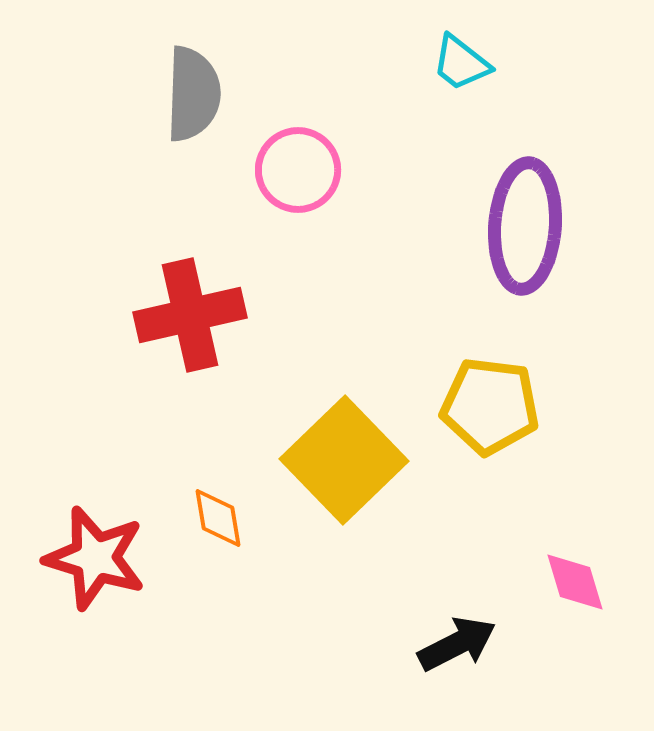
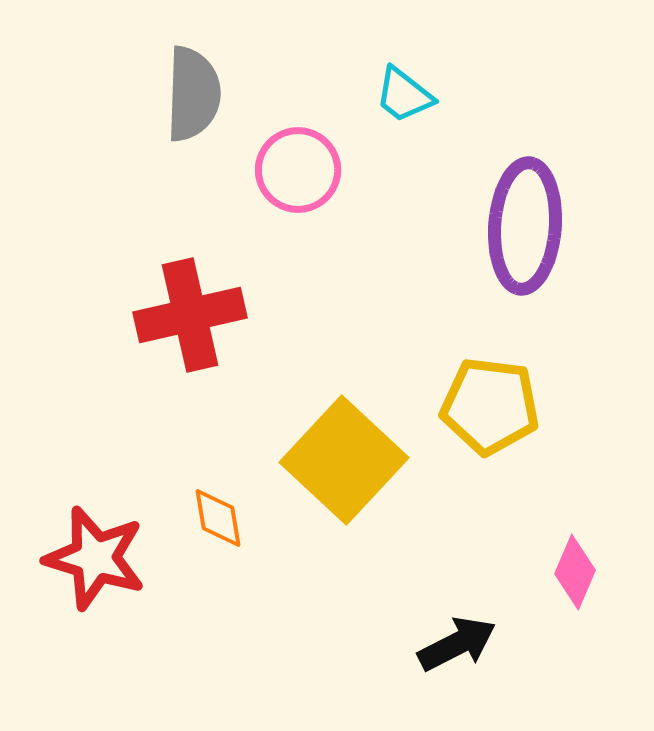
cyan trapezoid: moved 57 px left, 32 px down
yellow square: rotated 3 degrees counterclockwise
pink diamond: moved 10 px up; rotated 40 degrees clockwise
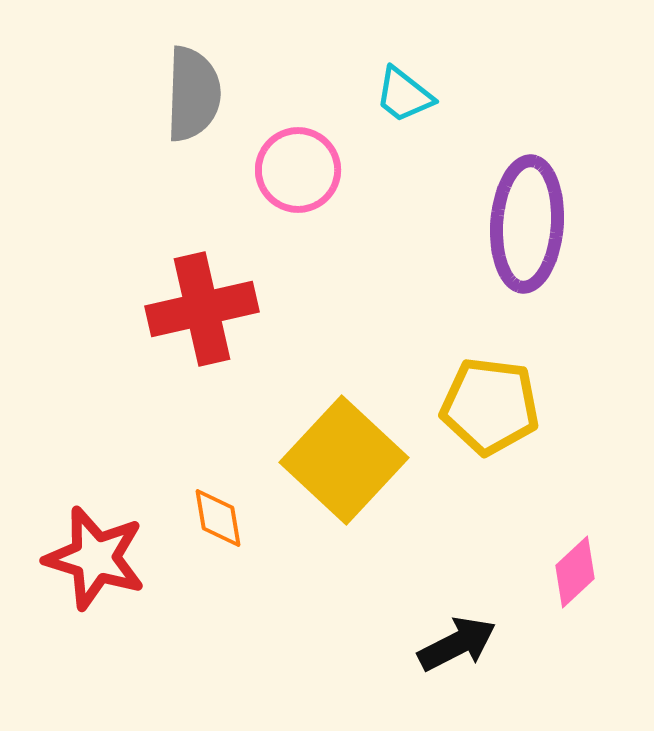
purple ellipse: moved 2 px right, 2 px up
red cross: moved 12 px right, 6 px up
pink diamond: rotated 24 degrees clockwise
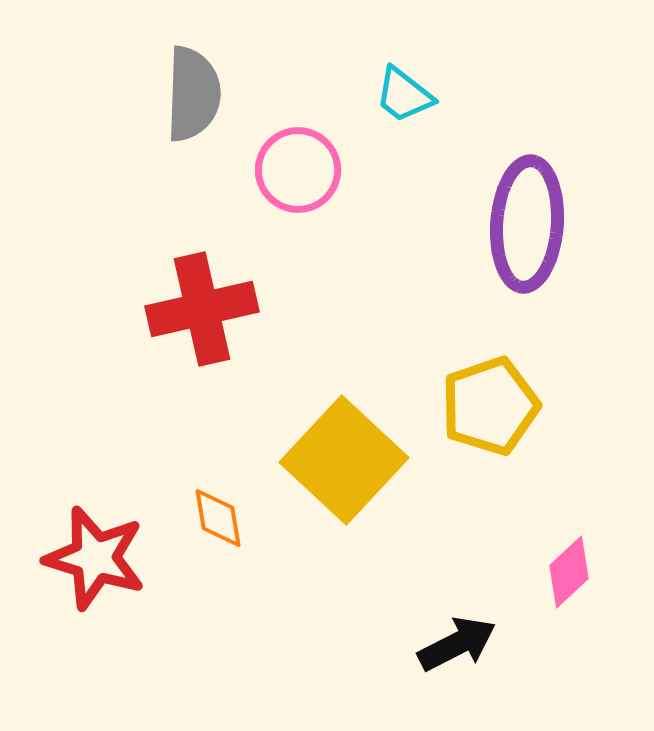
yellow pentagon: rotated 26 degrees counterclockwise
pink diamond: moved 6 px left
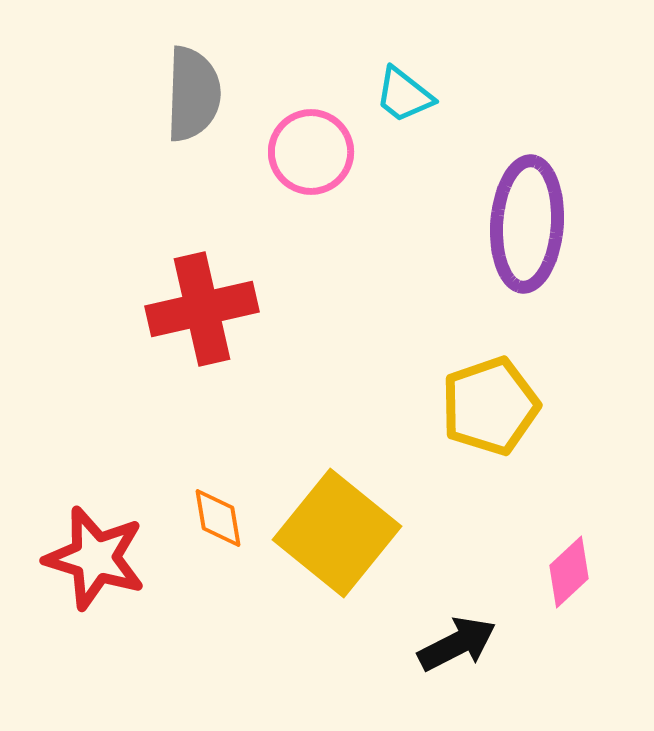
pink circle: moved 13 px right, 18 px up
yellow square: moved 7 px left, 73 px down; rotated 4 degrees counterclockwise
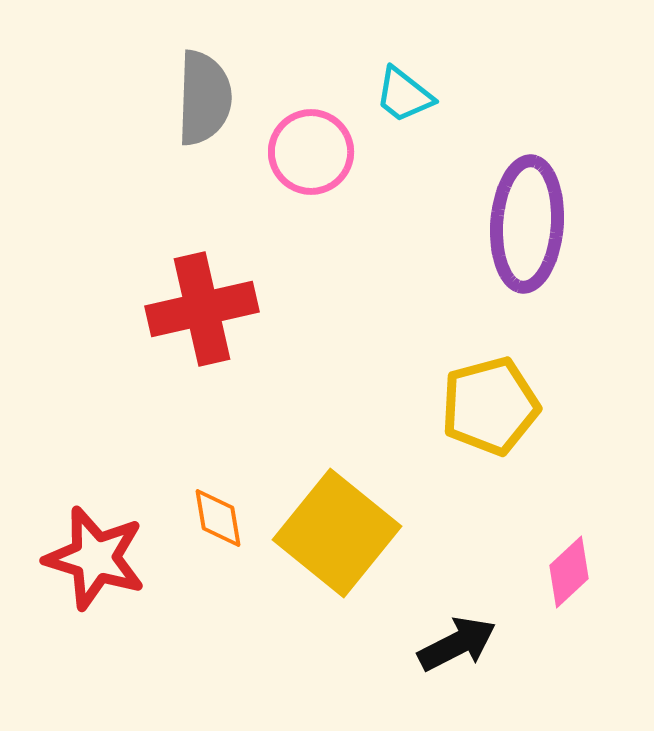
gray semicircle: moved 11 px right, 4 px down
yellow pentagon: rotated 4 degrees clockwise
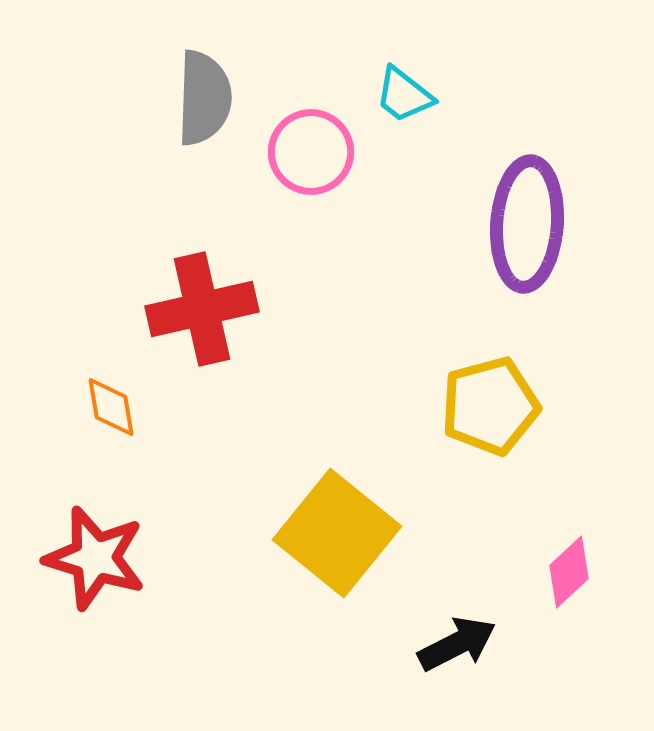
orange diamond: moved 107 px left, 111 px up
